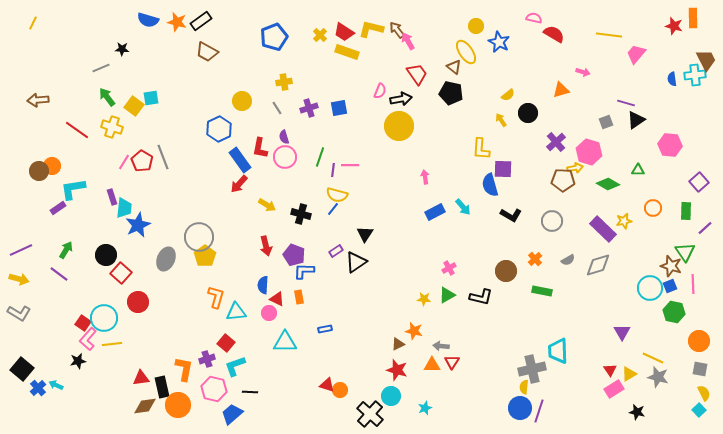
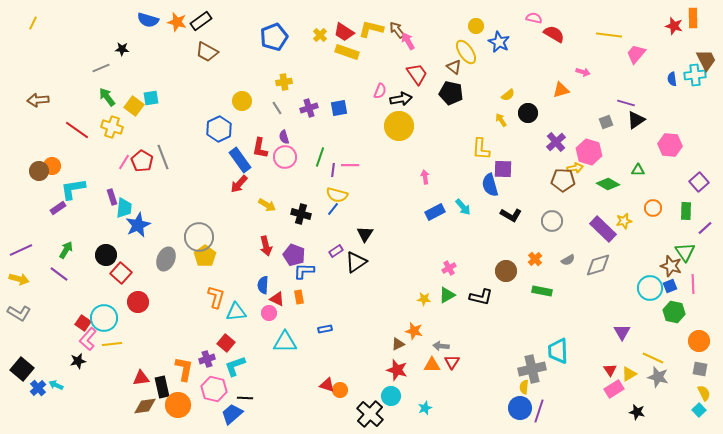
black line at (250, 392): moved 5 px left, 6 px down
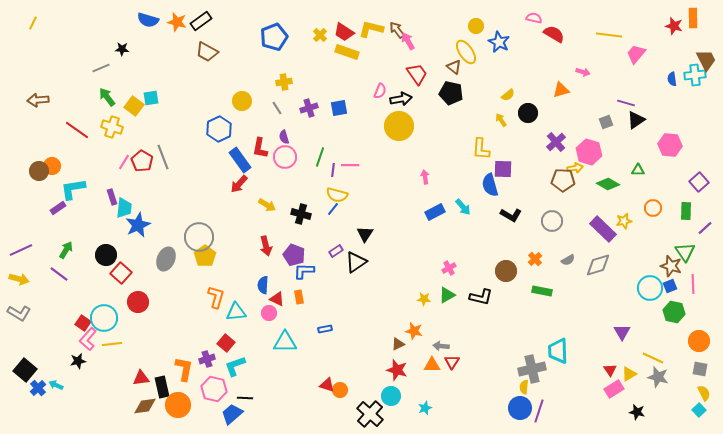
black square at (22, 369): moved 3 px right, 1 px down
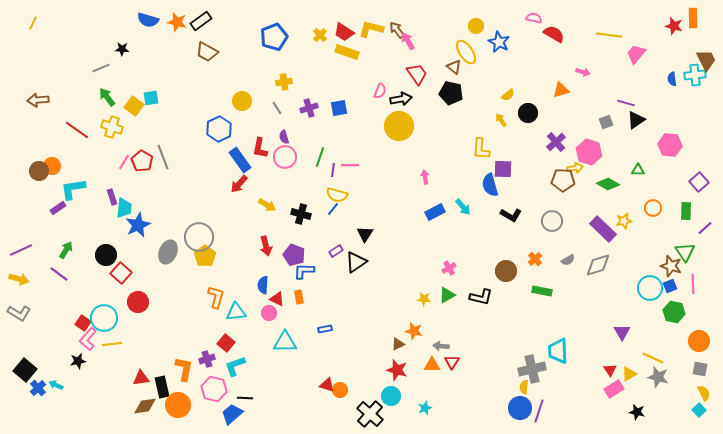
gray ellipse at (166, 259): moved 2 px right, 7 px up
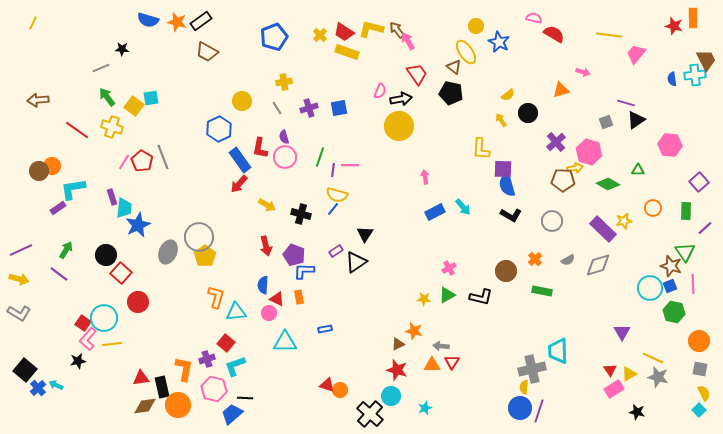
blue semicircle at (490, 185): moved 17 px right
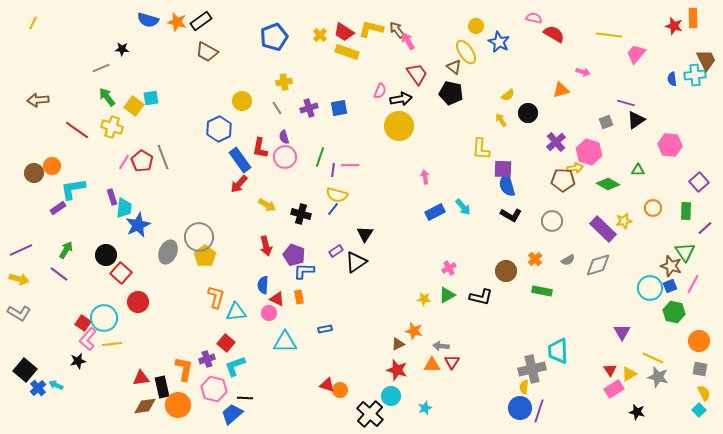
brown circle at (39, 171): moved 5 px left, 2 px down
pink line at (693, 284): rotated 30 degrees clockwise
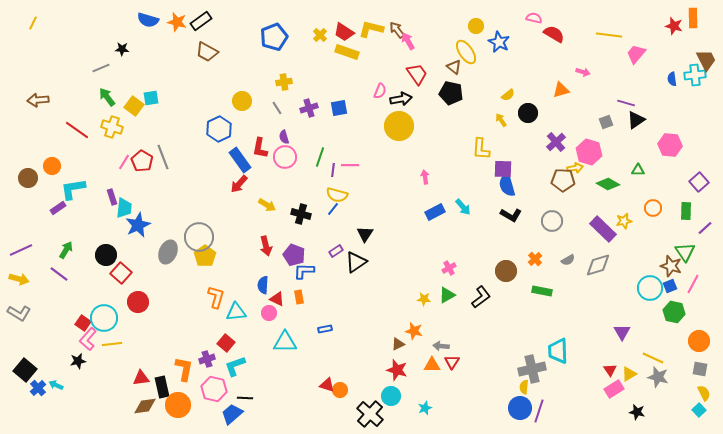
brown circle at (34, 173): moved 6 px left, 5 px down
black L-shape at (481, 297): rotated 50 degrees counterclockwise
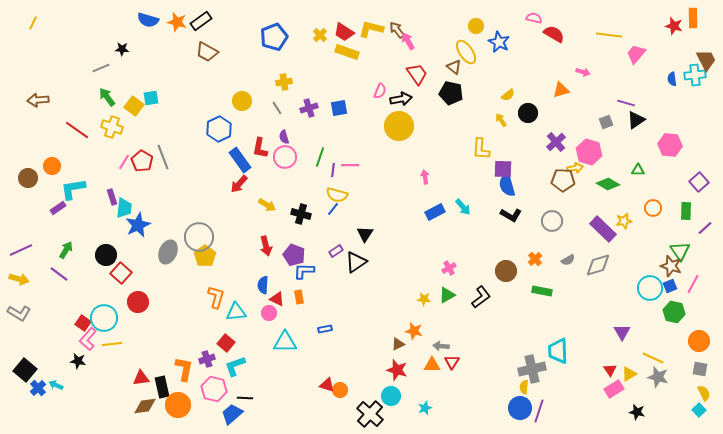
green triangle at (685, 252): moved 5 px left, 1 px up
black star at (78, 361): rotated 21 degrees clockwise
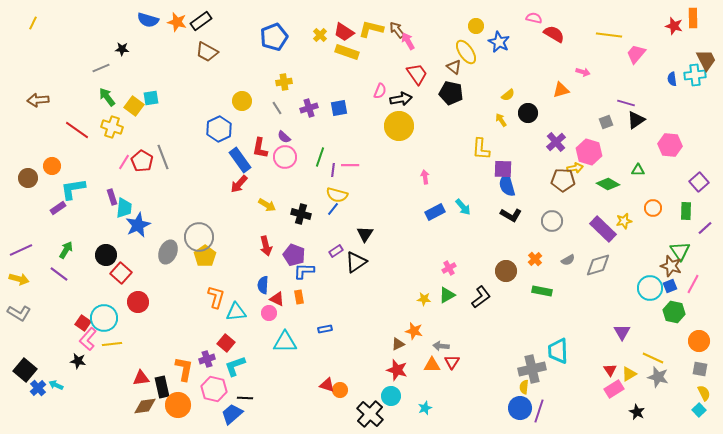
purple semicircle at (284, 137): rotated 32 degrees counterclockwise
black star at (637, 412): rotated 14 degrees clockwise
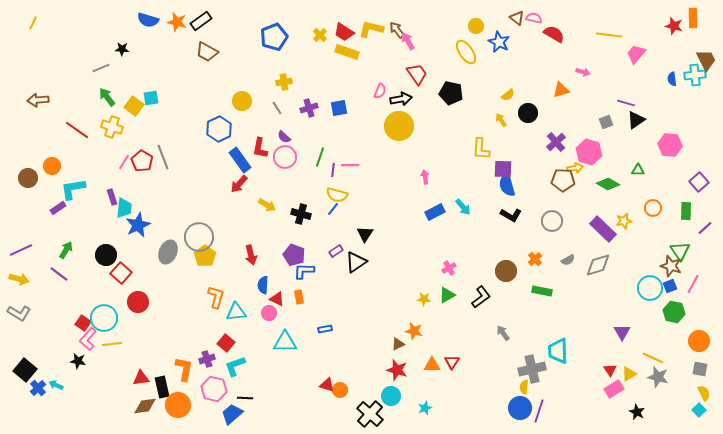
brown triangle at (454, 67): moved 63 px right, 49 px up
red arrow at (266, 246): moved 15 px left, 9 px down
gray arrow at (441, 346): moved 62 px right, 13 px up; rotated 49 degrees clockwise
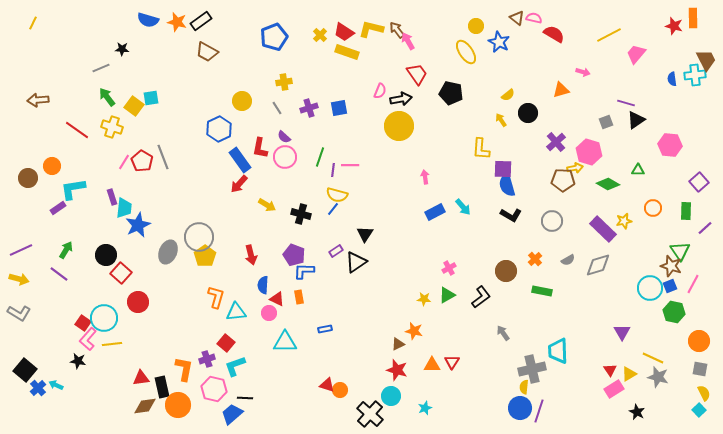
yellow line at (609, 35): rotated 35 degrees counterclockwise
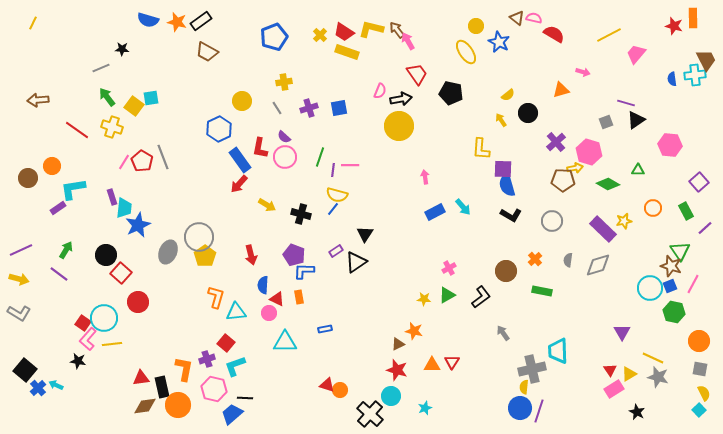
green rectangle at (686, 211): rotated 30 degrees counterclockwise
gray semicircle at (568, 260): rotated 128 degrees clockwise
